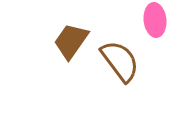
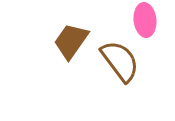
pink ellipse: moved 10 px left
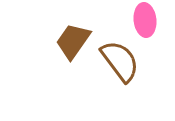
brown trapezoid: moved 2 px right
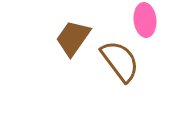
brown trapezoid: moved 3 px up
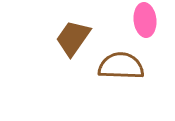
brown semicircle: moved 1 px right, 5 px down; rotated 51 degrees counterclockwise
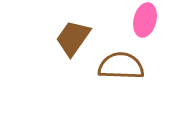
pink ellipse: rotated 20 degrees clockwise
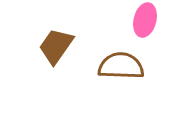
brown trapezoid: moved 17 px left, 8 px down
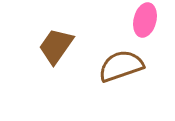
brown semicircle: rotated 21 degrees counterclockwise
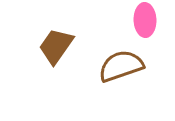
pink ellipse: rotated 16 degrees counterclockwise
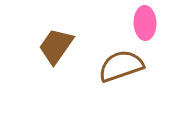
pink ellipse: moved 3 px down
